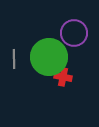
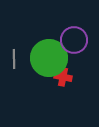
purple circle: moved 7 px down
green circle: moved 1 px down
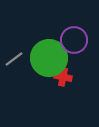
gray line: rotated 54 degrees clockwise
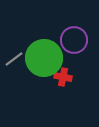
green circle: moved 5 px left
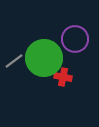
purple circle: moved 1 px right, 1 px up
gray line: moved 2 px down
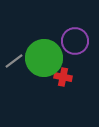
purple circle: moved 2 px down
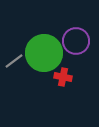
purple circle: moved 1 px right
green circle: moved 5 px up
